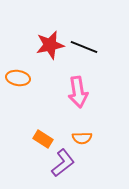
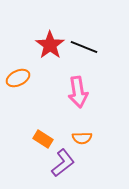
red star: rotated 24 degrees counterclockwise
orange ellipse: rotated 35 degrees counterclockwise
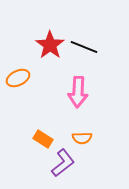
pink arrow: rotated 12 degrees clockwise
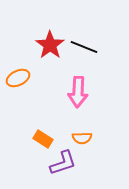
purple L-shape: rotated 20 degrees clockwise
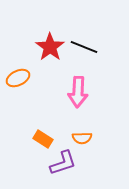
red star: moved 2 px down
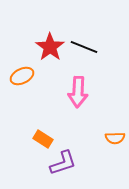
orange ellipse: moved 4 px right, 2 px up
orange semicircle: moved 33 px right
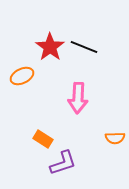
pink arrow: moved 6 px down
